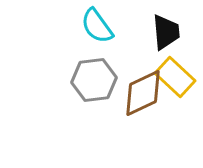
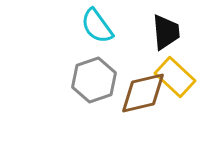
gray hexagon: rotated 12 degrees counterclockwise
brown diamond: rotated 12 degrees clockwise
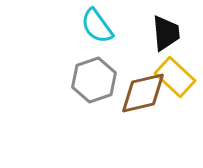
black trapezoid: moved 1 px down
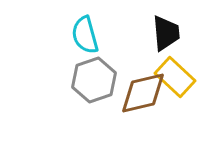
cyan semicircle: moved 12 px left, 9 px down; rotated 21 degrees clockwise
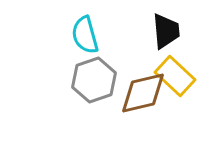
black trapezoid: moved 2 px up
yellow rectangle: moved 1 px up
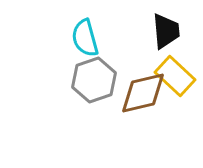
cyan semicircle: moved 3 px down
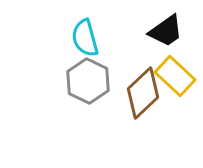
black trapezoid: rotated 60 degrees clockwise
gray hexagon: moved 6 px left, 1 px down; rotated 15 degrees counterclockwise
brown diamond: rotated 30 degrees counterclockwise
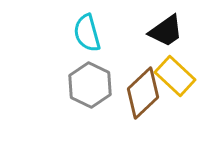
cyan semicircle: moved 2 px right, 5 px up
gray hexagon: moved 2 px right, 4 px down
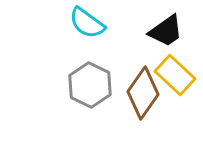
cyan semicircle: moved 10 px up; rotated 39 degrees counterclockwise
yellow rectangle: moved 1 px up
brown diamond: rotated 12 degrees counterclockwise
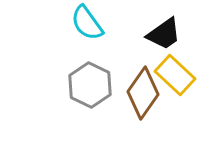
cyan semicircle: rotated 18 degrees clockwise
black trapezoid: moved 2 px left, 3 px down
